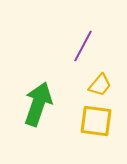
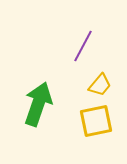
yellow square: rotated 20 degrees counterclockwise
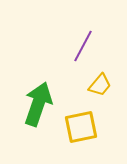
yellow square: moved 15 px left, 6 px down
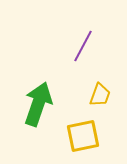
yellow trapezoid: moved 10 px down; rotated 20 degrees counterclockwise
yellow square: moved 2 px right, 9 px down
